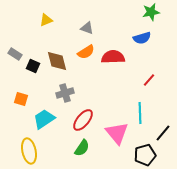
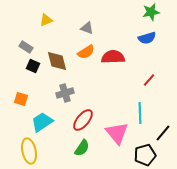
blue semicircle: moved 5 px right
gray rectangle: moved 11 px right, 7 px up
cyan trapezoid: moved 2 px left, 3 px down
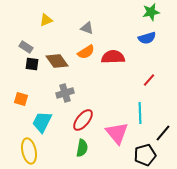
brown diamond: rotated 20 degrees counterclockwise
black square: moved 1 px left, 2 px up; rotated 16 degrees counterclockwise
cyan trapezoid: rotated 30 degrees counterclockwise
green semicircle: rotated 24 degrees counterclockwise
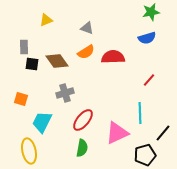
gray rectangle: moved 2 px left; rotated 56 degrees clockwise
pink triangle: rotated 45 degrees clockwise
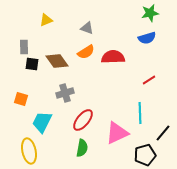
green star: moved 1 px left, 1 px down
red line: rotated 16 degrees clockwise
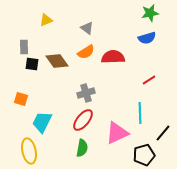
gray triangle: rotated 16 degrees clockwise
gray cross: moved 21 px right
black pentagon: moved 1 px left
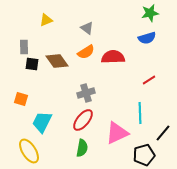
yellow ellipse: rotated 20 degrees counterclockwise
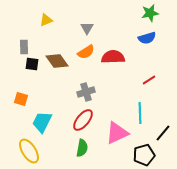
gray triangle: rotated 24 degrees clockwise
gray cross: moved 1 px up
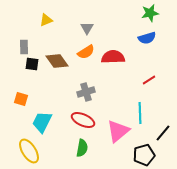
red ellipse: rotated 75 degrees clockwise
pink triangle: moved 1 px right, 2 px up; rotated 15 degrees counterclockwise
